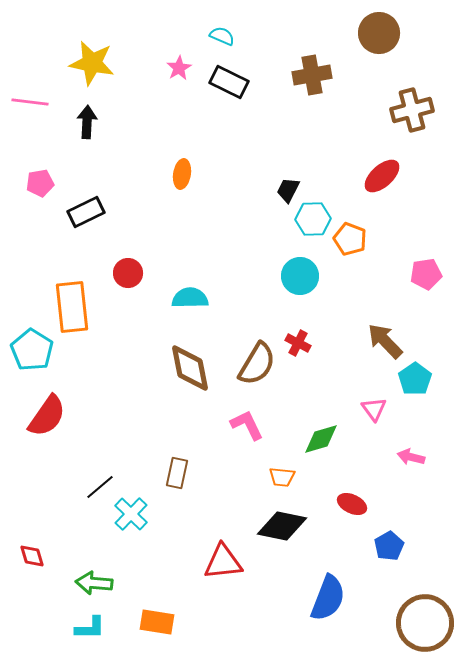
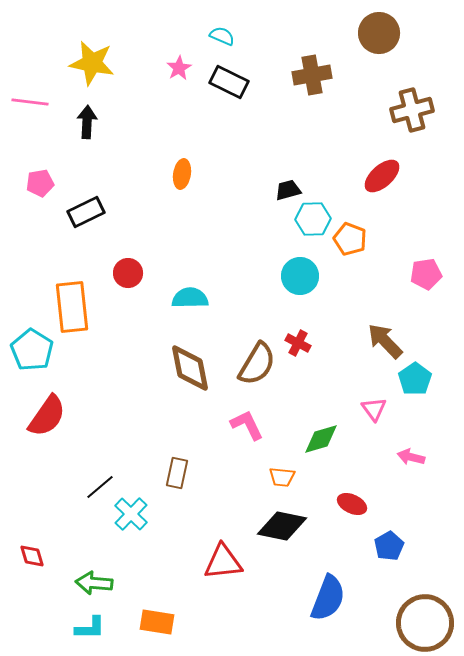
black trapezoid at (288, 190): rotated 48 degrees clockwise
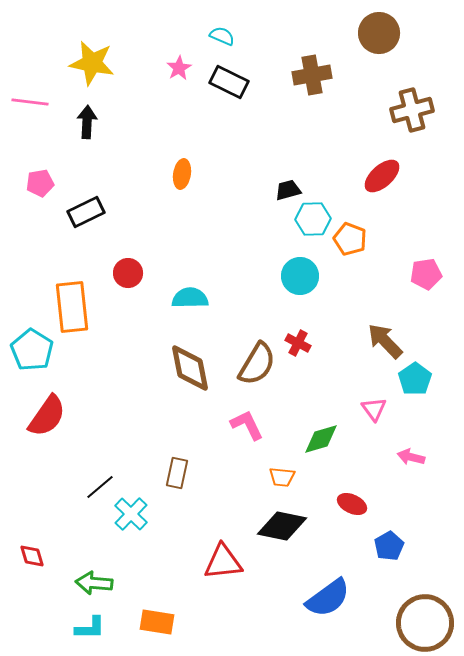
blue semicircle at (328, 598): rotated 33 degrees clockwise
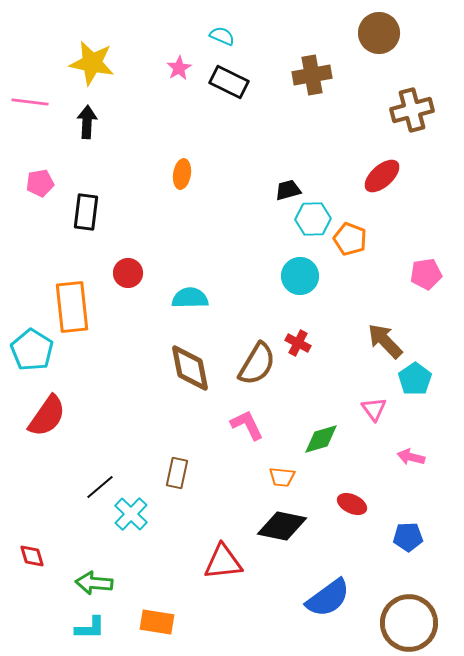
black rectangle at (86, 212): rotated 57 degrees counterclockwise
blue pentagon at (389, 546): moved 19 px right, 9 px up; rotated 28 degrees clockwise
brown circle at (425, 623): moved 16 px left
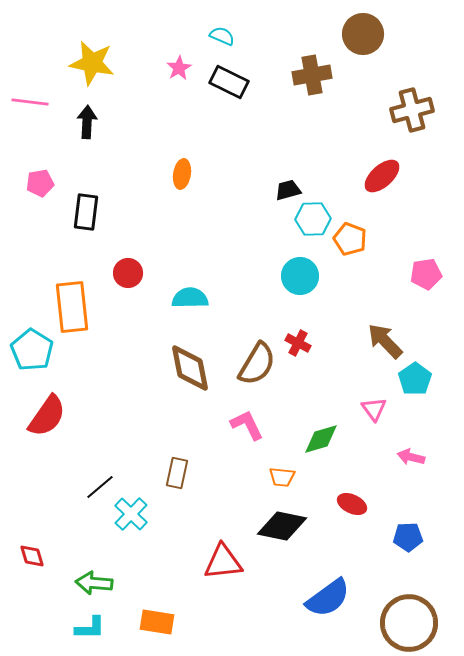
brown circle at (379, 33): moved 16 px left, 1 px down
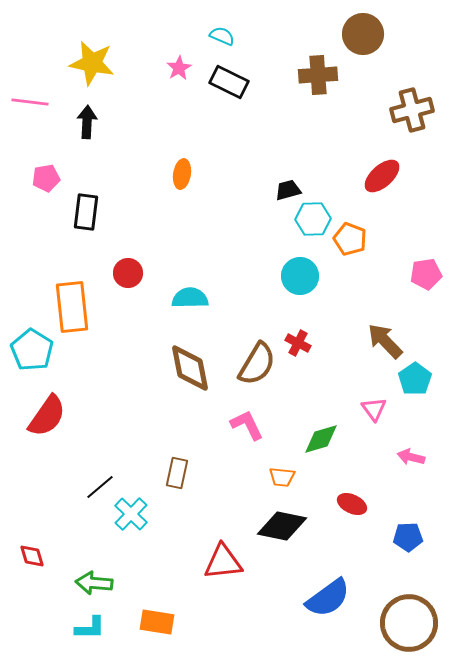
brown cross at (312, 75): moved 6 px right; rotated 6 degrees clockwise
pink pentagon at (40, 183): moved 6 px right, 5 px up
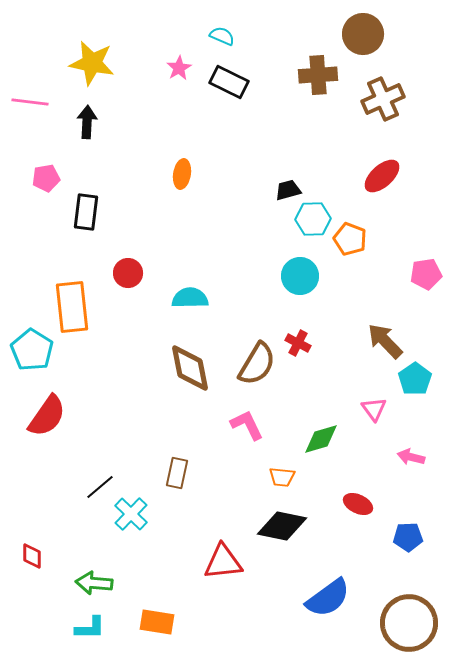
brown cross at (412, 110): moved 29 px left, 11 px up; rotated 9 degrees counterclockwise
red ellipse at (352, 504): moved 6 px right
red diamond at (32, 556): rotated 16 degrees clockwise
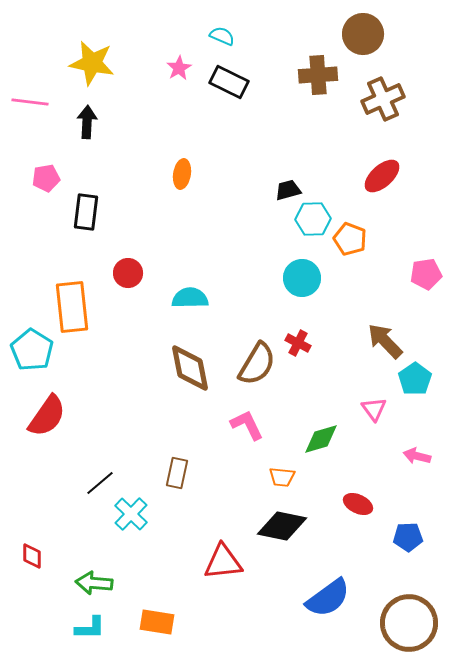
cyan circle at (300, 276): moved 2 px right, 2 px down
pink arrow at (411, 457): moved 6 px right, 1 px up
black line at (100, 487): moved 4 px up
